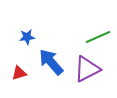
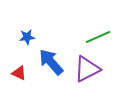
red triangle: rotated 42 degrees clockwise
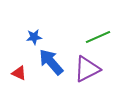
blue star: moved 7 px right
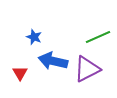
blue star: rotated 28 degrees clockwise
blue arrow: moved 2 px right, 1 px up; rotated 36 degrees counterclockwise
red triangle: moved 1 px right; rotated 35 degrees clockwise
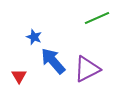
green line: moved 1 px left, 19 px up
blue arrow: rotated 36 degrees clockwise
red triangle: moved 1 px left, 3 px down
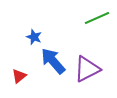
red triangle: rotated 21 degrees clockwise
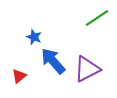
green line: rotated 10 degrees counterclockwise
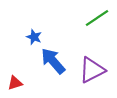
purple triangle: moved 5 px right, 1 px down
red triangle: moved 4 px left, 7 px down; rotated 21 degrees clockwise
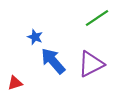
blue star: moved 1 px right
purple triangle: moved 1 px left, 6 px up
